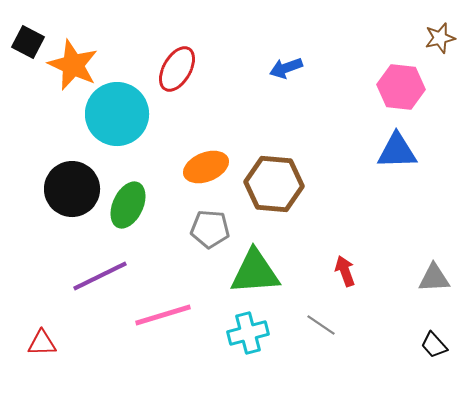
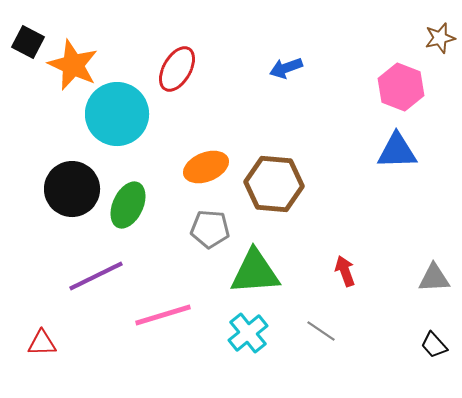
pink hexagon: rotated 15 degrees clockwise
purple line: moved 4 px left
gray line: moved 6 px down
cyan cross: rotated 24 degrees counterclockwise
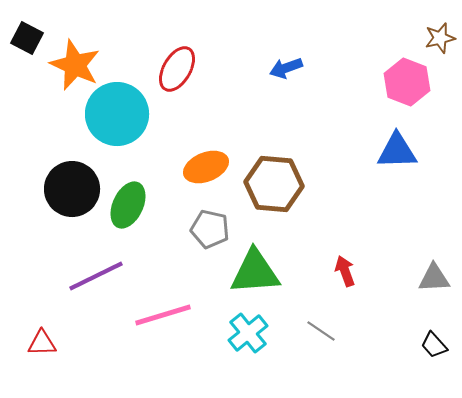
black square: moved 1 px left, 4 px up
orange star: moved 2 px right
pink hexagon: moved 6 px right, 5 px up
gray pentagon: rotated 9 degrees clockwise
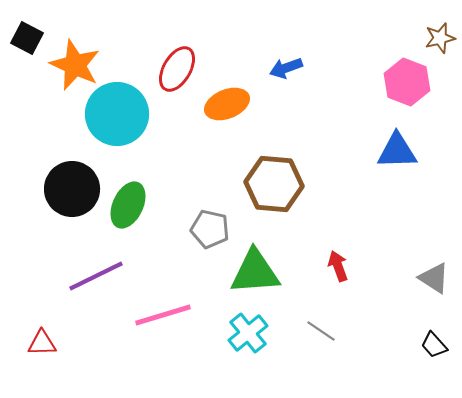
orange ellipse: moved 21 px right, 63 px up
red arrow: moved 7 px left, 5 px up
gray triangle: rotated 36 degrees clockwise
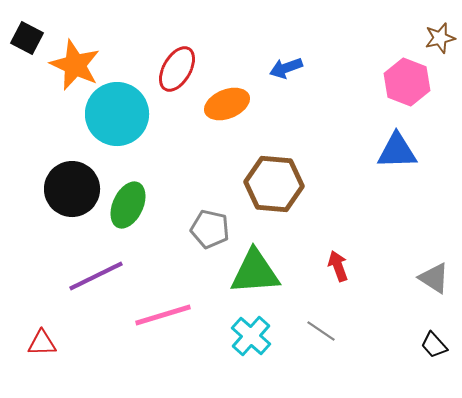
cyan cross: moved 3 px right, 3 px down; rotated 9 degrees counterclockwise
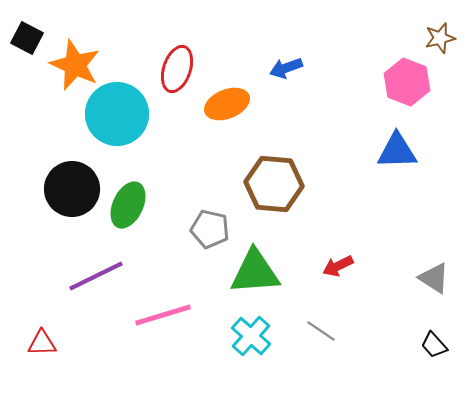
red ellipse: rotated 12 degrees counterclockwise
red arrow: rotated 96 degrees counterclockwise
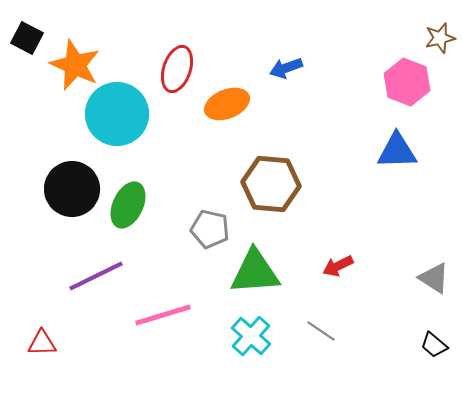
brown hexagon: moved 3 px left
black trapezoid: rotated 8 degrees counterclockwise
